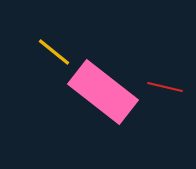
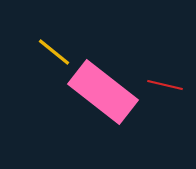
red line: moved 2 px up
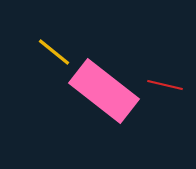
pink rectangle: moved 1 px right, 1 px up
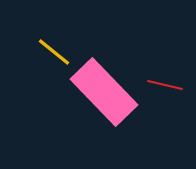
pink rectangle: moved 1 px down; rotated 8 degrees clockwise
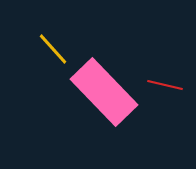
yellow line: moved 1 px left, 3 px up; rotated 9 degrees clockwise
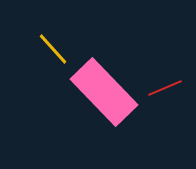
red line: moved 3 px down; rotated 36 degrees counterclockwise
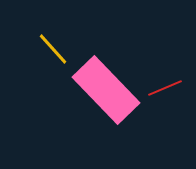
pink rectangle: moved 2 px right, 2 px up
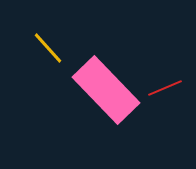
yellow line: moved 5 px left, 1 px up
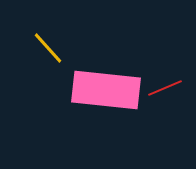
pink rectangle: rotated 40 degrees counterclockwise
